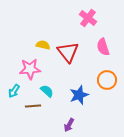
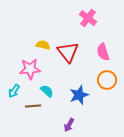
pink semicircle: moved 5 px down
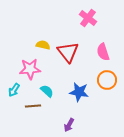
cyan arrow: moved 1 px up
blue star: moved 3 px up; rotated 30 degrees clockwise
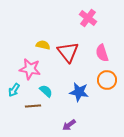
pink semicircle: moved 1 px left, 1 px down
pink star: rotated 15 degrees clockwise
cyan semicircle: moved 1 px left
purple arrow: rotated 24 degrees clockwise
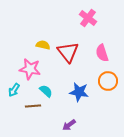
orange circle: moved 1 px right, 1 px down
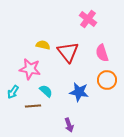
pink cross: moved 1 px down
orange circle: moved 1 px left, 1 px up
cyan arrow: moved 1 px left, 2 px down
purple arrow: rotated 72 degrees counterclockwise
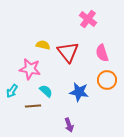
cyan arrow: moved 1 px left, 1 px up
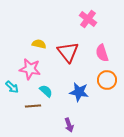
yellow semicircle: moved 4 px left, 1 px up
cyan arrow: moved 4 px up; rotated 80 degrees counterclockwise
